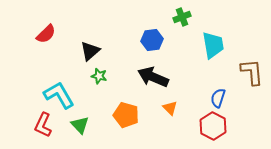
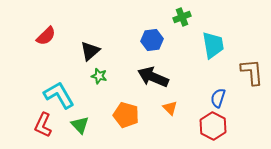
red semicircle: moved 2 px down
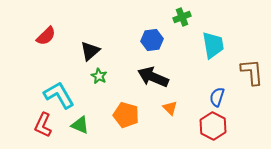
green star: rotated 14 degrees clockwise
blue semicircle: moved 1 px left, 1 px up
green triangle: rotated 24 degrees counterclockwise
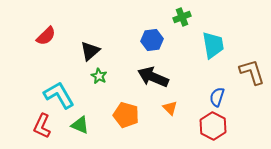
brown L-shape: rotated 12 degrees counterclockwise
red L-shape: moved 1 px left, 1 px down
